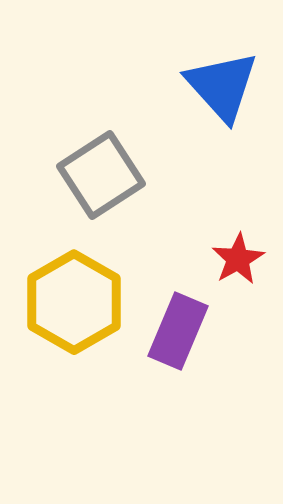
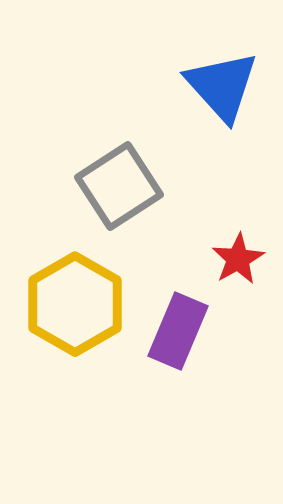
gray square: moved 18 px right, 11 px down
yellow hexagon: moved 1 px right, 2 px down
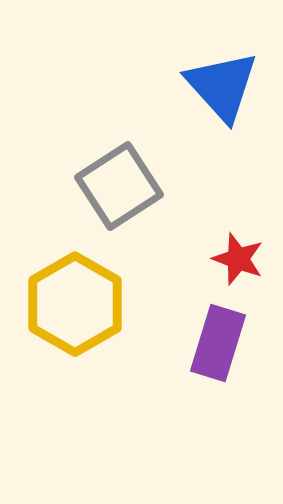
red star: rotated 22 degrees counterclockwise
purple rectangle: moved 40 px right, 12 px down; rotated 6 degrees counterclockwise
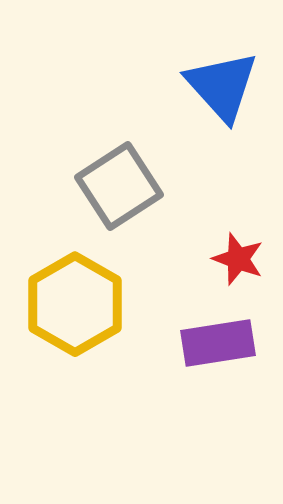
purple rectangle: rotated 64 degrees clockwise
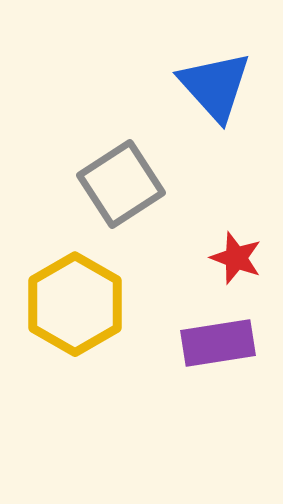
blue triangle: moved 7 px left
gray square: moved 2 px right, 2 px up
red star: moved 2 px left, 1 px up
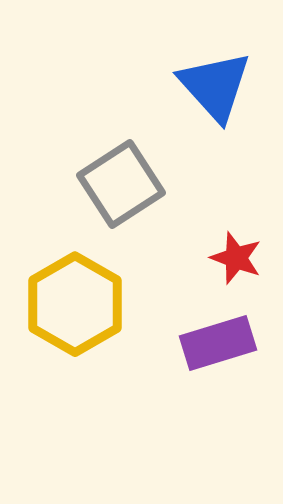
purple rectangle: rotated 8 degrees counterclockwise
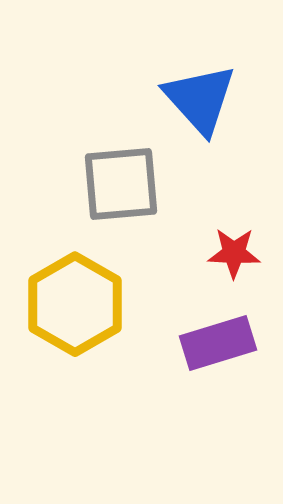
blue triangle: moved 15 px left, 13 px down
gray square: rotated 28 degrees clockwise
red star: moved 2 px left, 5 px up; rotated 18 degrees counterclockwise
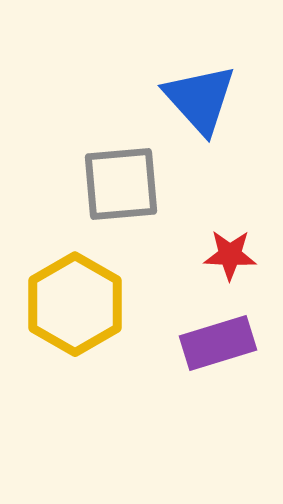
red star: moved 4 px left, 2 px down
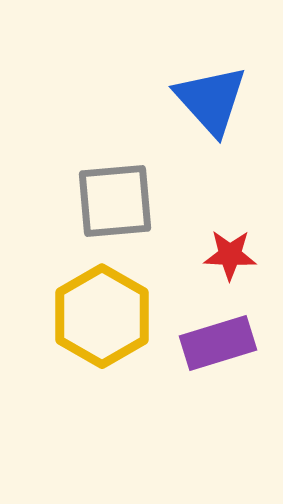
blue triangle: moved 11 px right, 1 px down
gray square: moved 6 px left, 17 px down
yellow hexagon: moved 27 px right, 12 px down
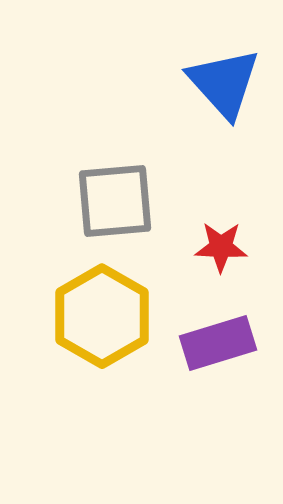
blue triangle: moved 13 px right, 17 px up
red star: moved 9 px left, 8 px up
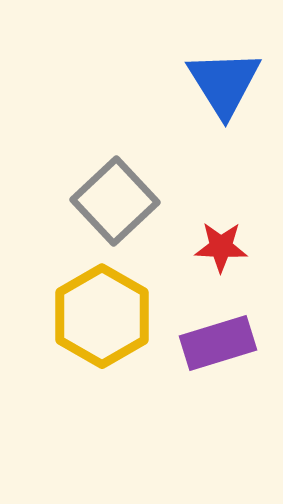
blue triangle: rotated 10 degrees clockwise
gray square: rotated 38 degrees counterclockwise
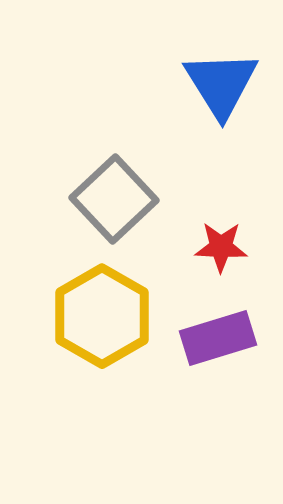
blue triangle: moved 3 px left, 1 px down
gray square: moved 1 px left, 2 px up
purple rectangle: moved 5 px up
